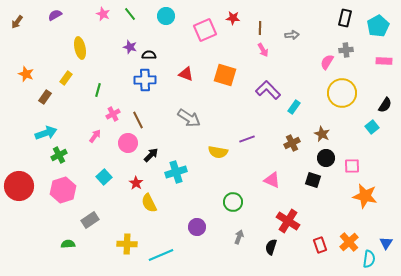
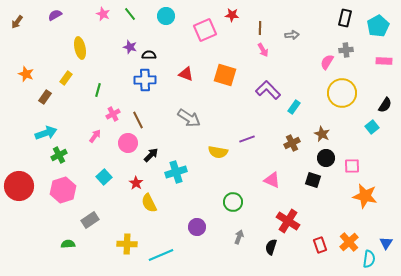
red star at (233, 18): moved 1 px left, 3 px up
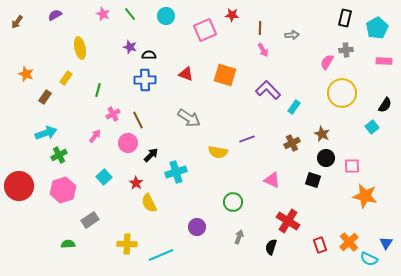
cyan pentagon at (378, 26): moved 1 px left, 2 px down
cyan semicircle at (369, 259): rotated 108 degrees clockwise
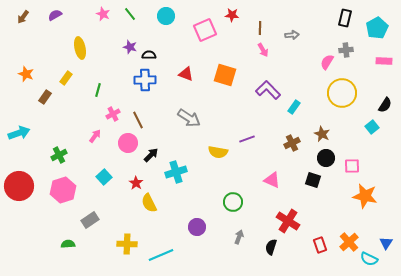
brown arrow at (17, 22): moved 6 px right, 5 px up
cyan arrow at (46, 133): moved 27 px left
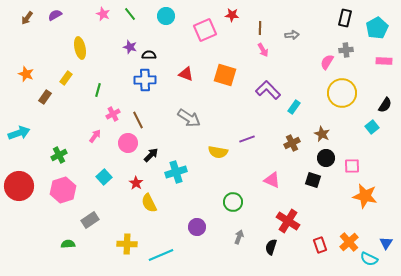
brown arrow at (23, 17): moved 4 px right, 1 px down
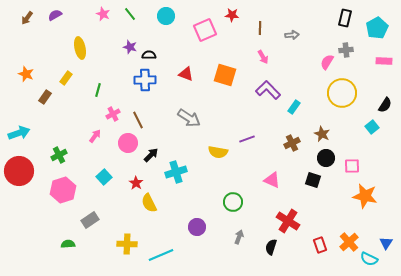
pink arrow at (263, 50): moved 7 px down
red circle at (19, 186): moved 15 px up
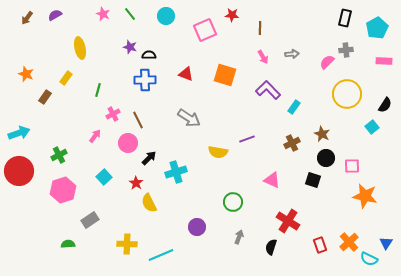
gray arrow at (292, 35): moved 19 px down
pink semicircle at (327, 62): rotated 14 degrees clockwise
yellow circle at (342, 93): moved 5 px right, 1 px down
black arrow at (151, 155): moved 2 px left, 3 px down
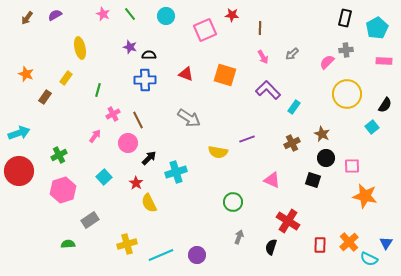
gray arrow at (292, 54): rotated 144 degrees clockwise
purple circle at (197, 227): moved 28 px down
yellow cross at (127, 244): rotated 18 degrees counterclockwise
red rectangle at (320, 245): rotated 21 degrees clockwise
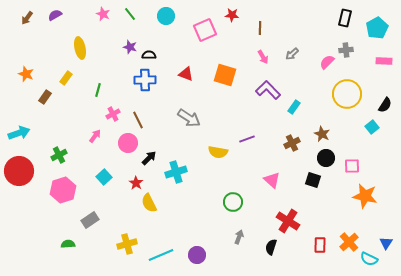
pink triangle at (272, 180): rotated 18 degrees clockwise
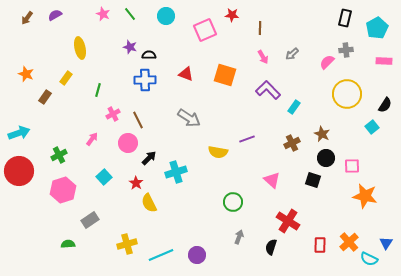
pink arrow at (95, 136): moved 3 px left, 3 px down
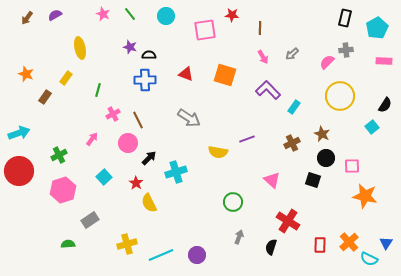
pink square at (205, 30): rotated 15 degrees clockwise
yellow circle at (347, 94): moved 7 px left, 2 px down
